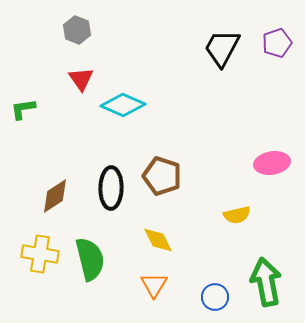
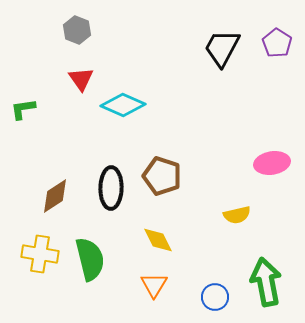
purple pentagon: rotated 20 degrees counterclockwise
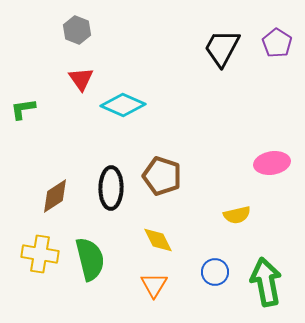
blue circle: moved 25 px up
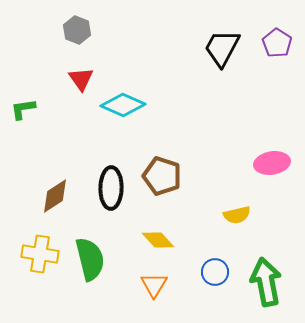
yellow diamond: rotated 16 degrees counterclockwise
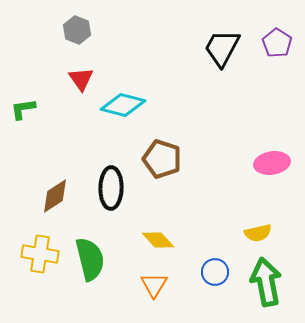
cyan diamond: rotated 9 degrees counterclockwise
brown pentagon: moved 17 px up
yellow semicircle: moved 21 px right, 18 px down
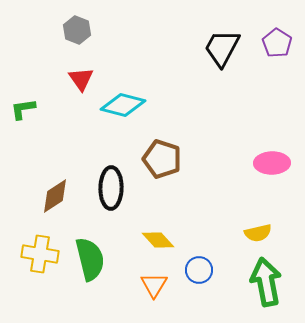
pink ellipse: rotated 8 degrees clockwise
blue circle: moved 16 px left, 2 px up
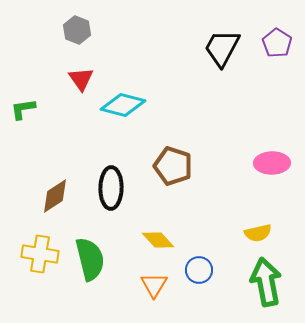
brown pentagon: moved 11 px right, 7 px down
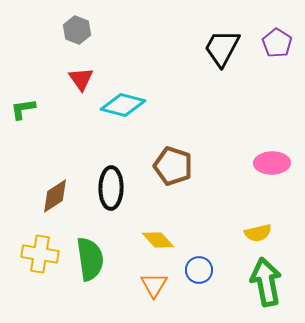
green semicircle: rotated 6 degrees clockwise
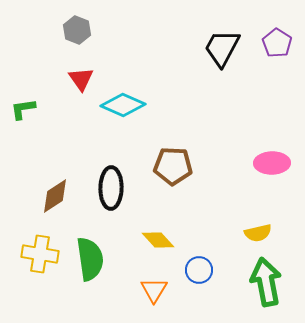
cyan diamond: rotated 9 degrees clockwise
brown pentagon: rotated 15 degrees counterclockwise
orange triangle: moved 5 px down
